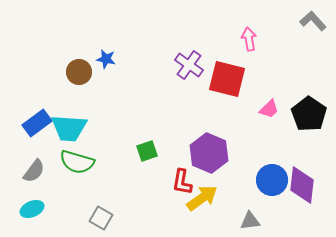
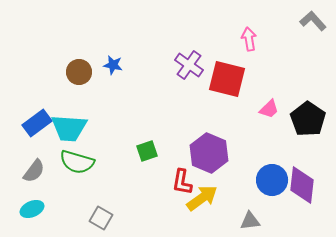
blue star: moved 7 px right, 6 px down
black pentagon: moved 1 px left, 5 px down
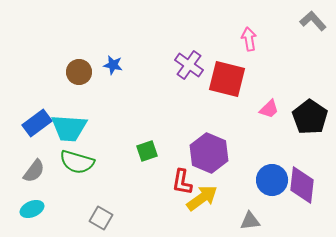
black pentagon: moved 2 px right, 2 px up
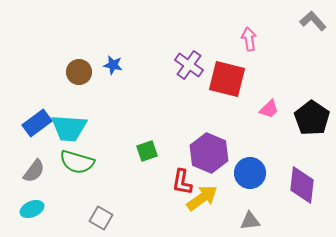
black pentagon: moved 2 px right, 1 px down
blue circle: moved 22 px left, 7 px up
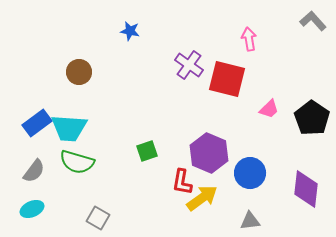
blue star: moved 17 px right, 34 px up
purple diamond: moved 4 px right, 4 px down
gray square: moved 3 px left
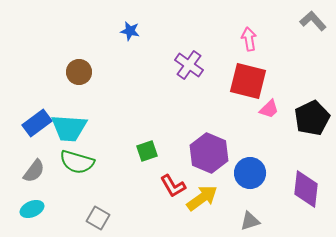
red square: moved 21 px right, 2 px down
black pentagon: rotated 12 degrees clockwise
red L-shape: moved 9 px left, 4 px down; rotated 40 degrees counterclockwise
gray triangle: rotated 10 degrees counterclockwise
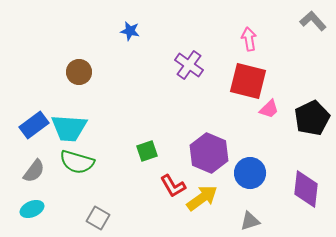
blue rectangle: moved 3 px left, 2 px down
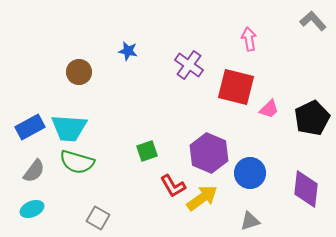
blue star: moved 2 px left, 20 px down
red square: moved 12 px left, 6 px down
blue rectangle: moved 4 px left, 2 px down; rotated 8 degrees clockwise
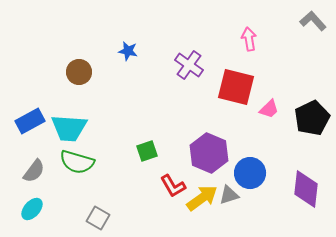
blue rectangle: moved 6 px up
cyan ellipse: rotated 25 degrees counterclockwise
gray triangle: moved 21 px left, 26 px up
